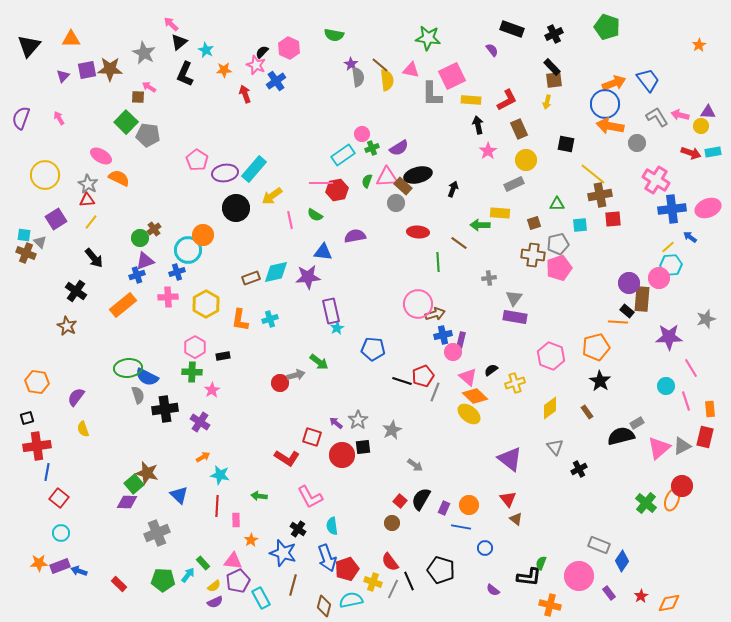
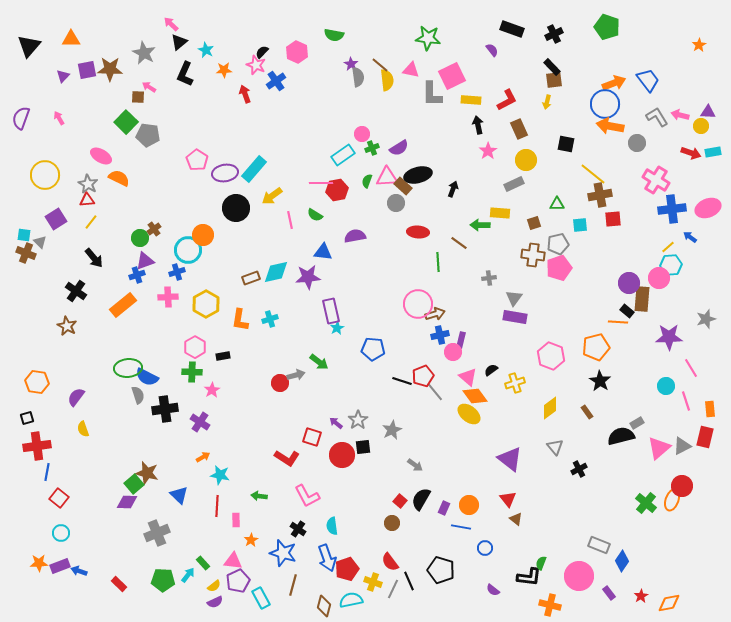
pink hexagon at (289, 48): moved 8 px right, 4 px down
blue cross at (443, 335): moved 3 px left
gray line at (435, 392): rotated 60 degrees counterclockwise
orange diamond at (475, 396): rotated 10 degrees clockwise
pink L-shape at (310, 497): moved 3 px left, 1 px up
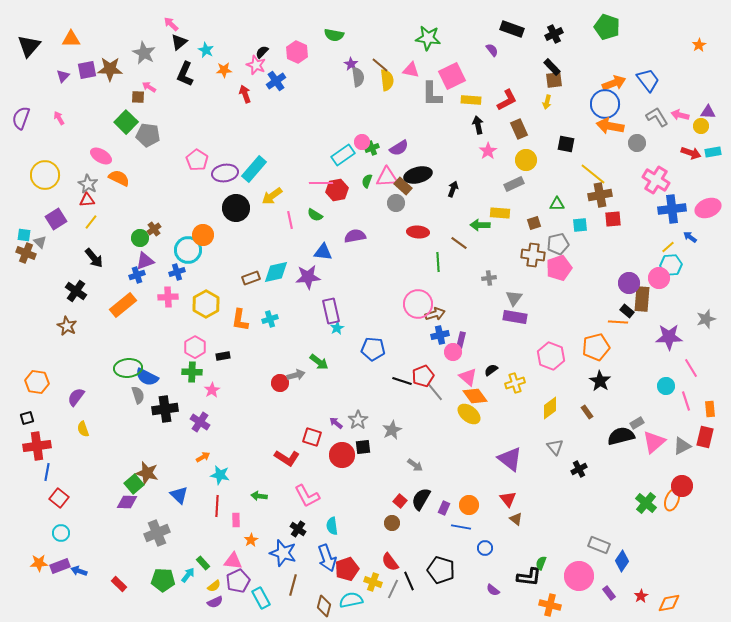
pink circle at (362, 134): moved 8 px down
pink triangle at (659, 448): moved 5 px left, 6 px up
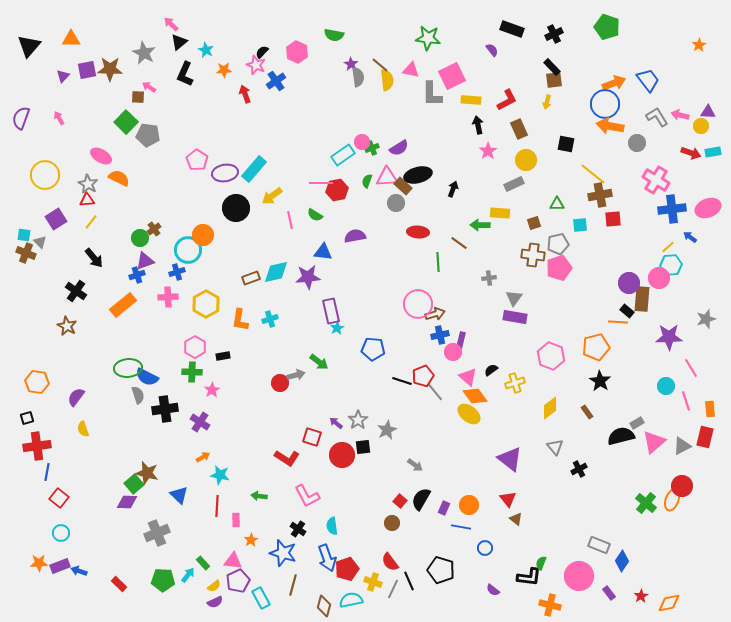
gray star at (392, 430): moved 5 px left
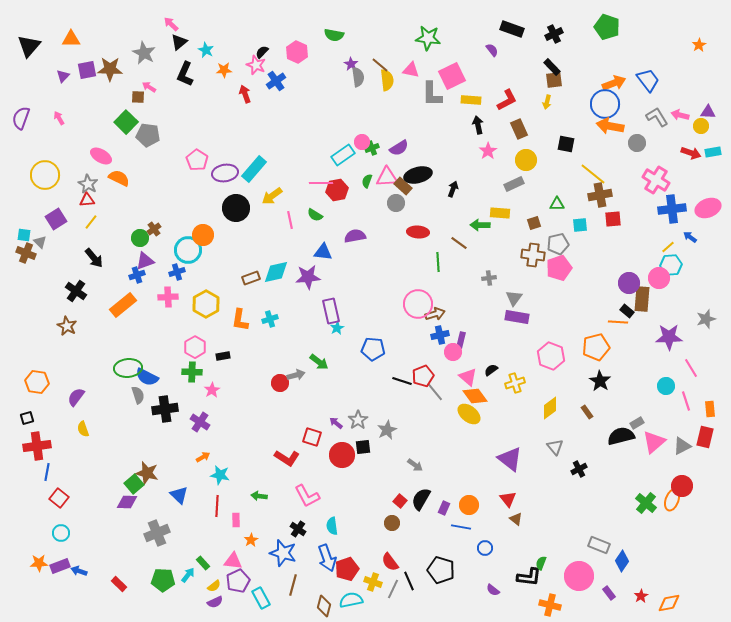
purple rectangle at (515, 317): moved 2 px right
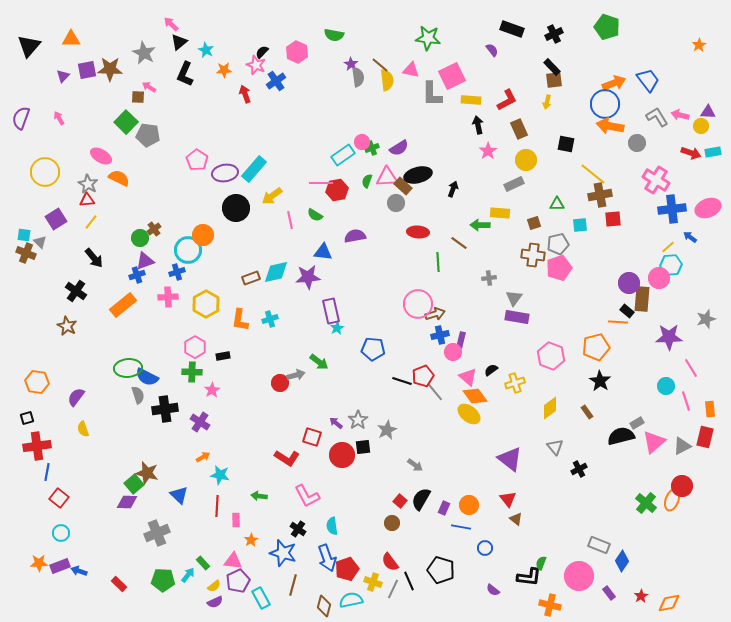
yellow circle at (45, 175): moved 3 px up
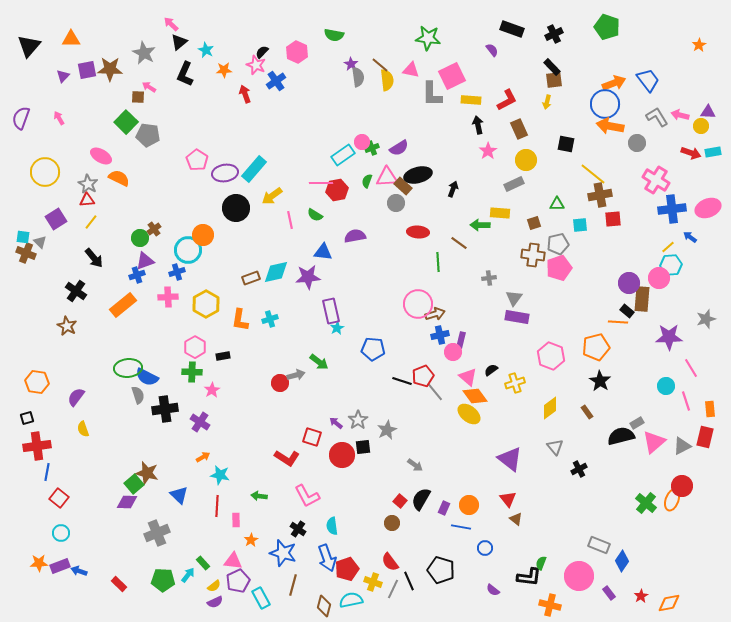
cyan square at (24, 235): moved 1 px left, 2 px down
